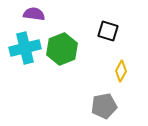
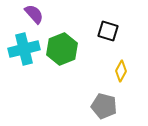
purple semicircle: rotated 40 degrees clockwise
cyan cross: moved 1 px left, 1 px down
gray pentagon: rotated 25 degrees clockwise
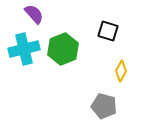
green hexagon: moved 1 px right
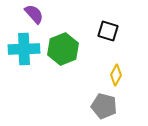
cyan cross: rotated 12 degrees clockwise
yellow diamond: moved 5 px left, 4 px down
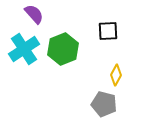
black square: rotated 20 degrees counterclockwise
cyan cross: rotated 32 degrees counterclockwise
gray pentagon: moved 2 px up
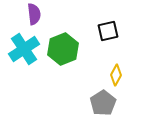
purple semicircle: rotated 35 degrees clockwise
black square: rotated 10 degrees counterclockwise
gray pentagon: moved 1 px left, 1 px up; rotated 25 degrees clockwise
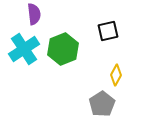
gray pentagon: moved 1 px left, 1 px down
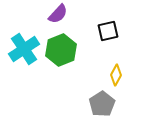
purple semicircle: moved 24 px right; rotated 50 degrees clockwise
green hexagon: moved 2 px left, 1 px down
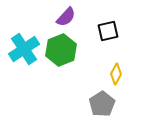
purple semicircle: moved 8 px right, 3 px down
yellow diamond: moved 1 px up
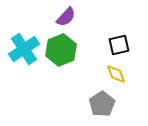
black square: moved 11 px right, 14 px down
yellow diamond: rotated 50 degrees counterclockwise
